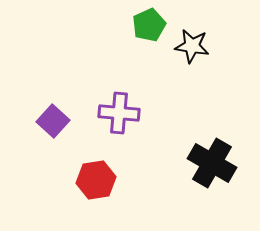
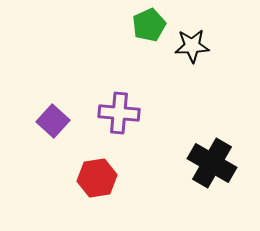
black star: rotated 12 degrees counterclockwise
red hexagon: moved 1 px right, 2 px up
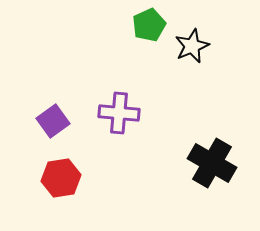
black star: rotated 20 degrees counterclockwise
purple square: rotated 12 degrees clockwise
red hexagon: moved 36 px left
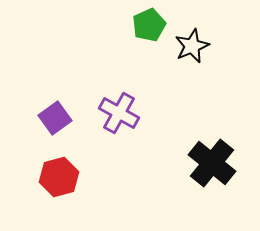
purple cross: rotated 24 degrees clockwise
purple square: moved 2 px right, 3 px up
black cross: rotated 9 degrees clockwise
red hexagon: moved 2 px left, 1 px up; rotated 6 degrees counterclockwise
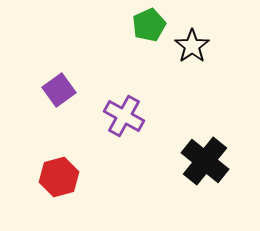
black star: rotated 12 degrees counterclockwise
purple cross: moved 5 px right, 3 px down
purple square: moved 4 px right, 28 px up
black cross: moved 7 px left, 2 px up
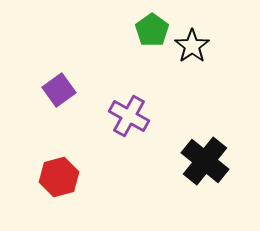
green pentagon: moved 3 px right, 5 px down; rotated 12 degrees counterclockwise
purple cross: moved 5 px right
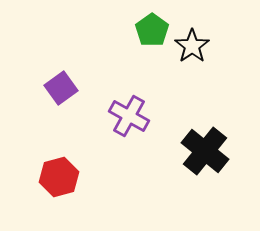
purple square: moved 2 px right, 2 px up
black cross: moved 10 px up
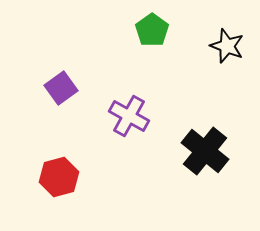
black star: moved 35 px right; rotated 16 degrees counterclockwise
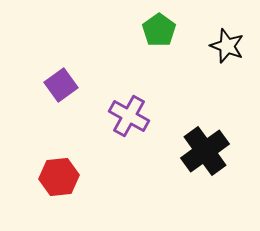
green pentagon: moved 7 px right
purple square: moved 3 px up
black cross: rotated 15 degrees clockwise
red hexagon: rotated 9 degrees clockwise
